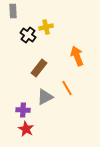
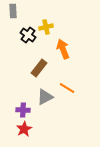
orange arrow: moved 14 px left, 7 px up
orange line: rotated 28 degrees counterclockwise
red star: moved 2 px left; rotated 14 degrees clockwise
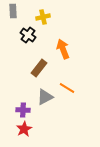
yellow cross: moved 3 px left, 10 px up
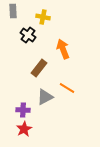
yellow cross: rotated 24 degrees clockwise
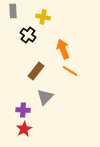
brown rectangle: moved 3 px left, 3 px down
orange line: moved 3 px right, 17 px up
gray triangle: rotated 18 degrees counterclockwise
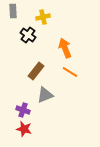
yellow cross: rotated 24 degrees counterclockwise
orange arrow: moved 2 px right, 1 px up
orange line: moved 1 px down
gray triangle: moved 2 px up; rotated 24 degrees clockwise
purple cross: rotated 16 degrees clockwise
red star: rotated 28 degrees counterclockwise
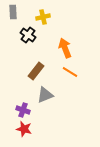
gray rectangle: moved 1 px down
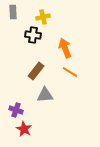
black cross: moved 5 px right; rotated 28 degrees counterclockwise
gray triangle: rotated 18 degrees clockwise
purple cross: moved 7 px left
red star: rotated 14 degrees clockwise
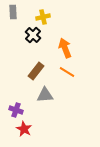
black cross: rotated 35 degrees clockwise
orange line: moved 3 px left
